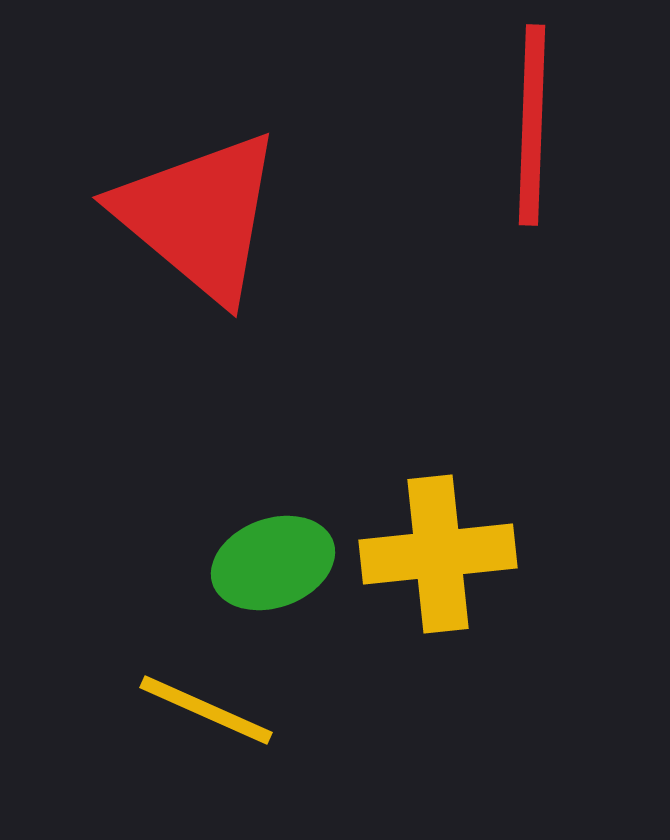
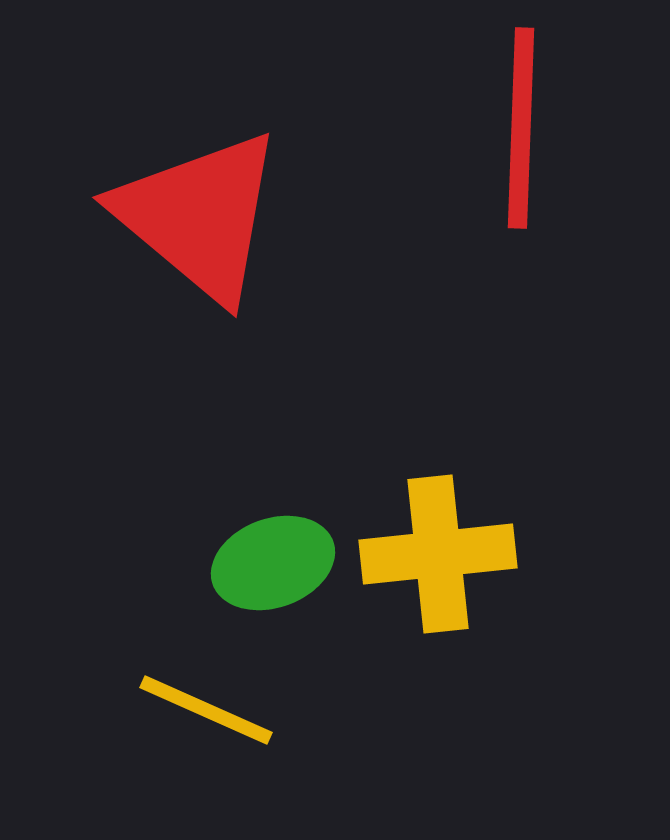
red line: moved 11 px left, 3 px down
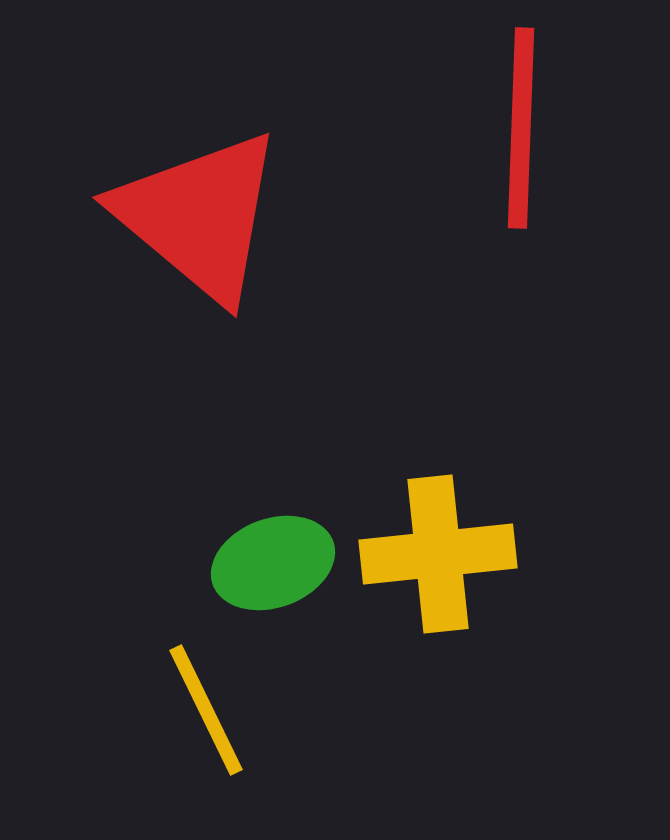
yellow line: rotated 40 degrees clockwise
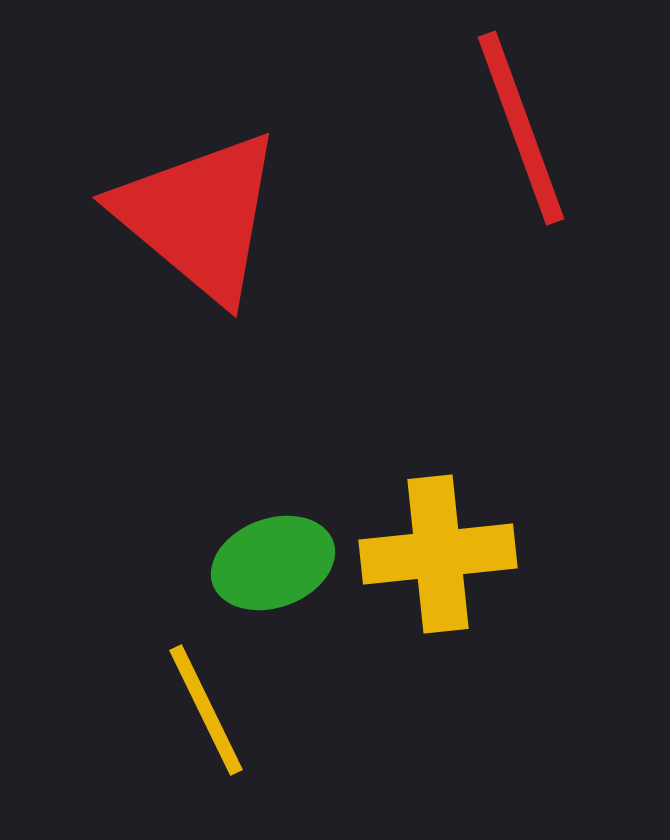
red line: rotated 22 degrees counterclockwise
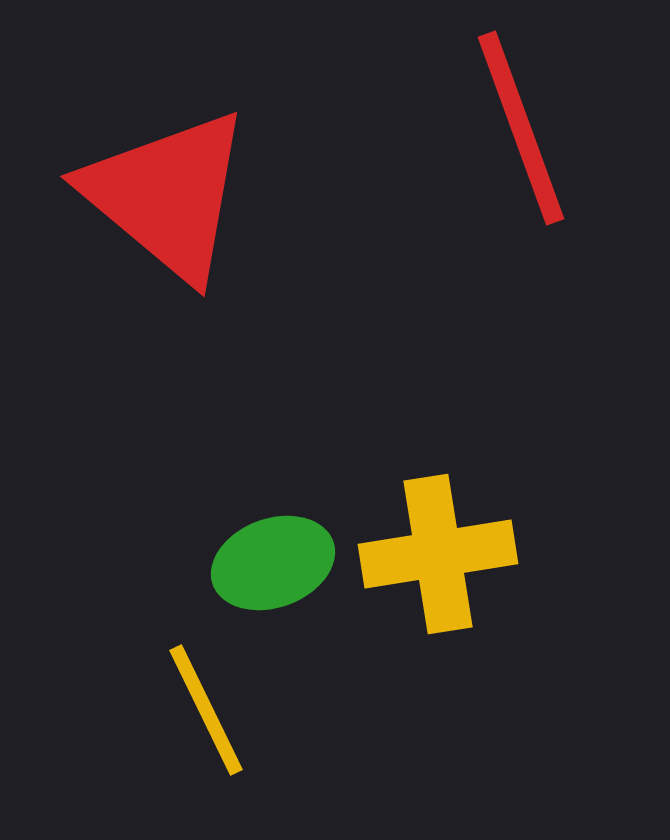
red triangle: moved 32 px left, 21 px up
yellow cross: rotated 3 degrees counterclockwise
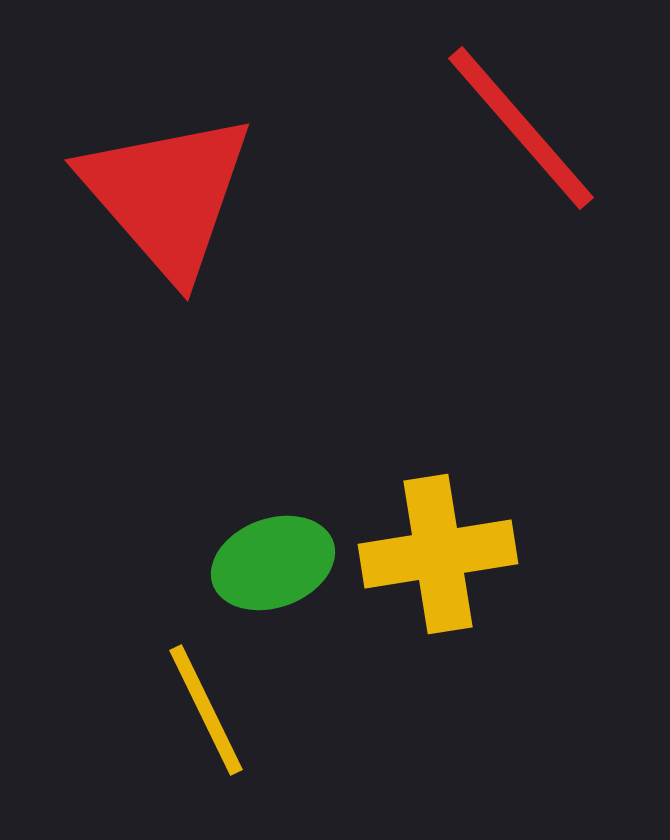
red line: rotated 21 degrees counterclockwise
red triangle: rotated 9 degrees clockwise
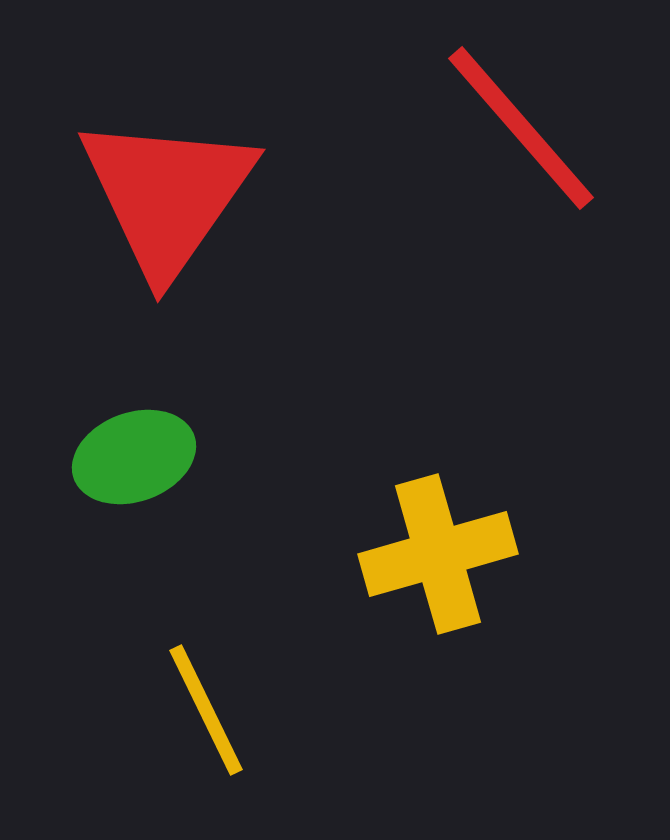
red triangle: rotated 16 degrees clockwise
yellow cross: rotated 7 degrees counterclockwise
green ellipse: moved 139 px left, 106 px up
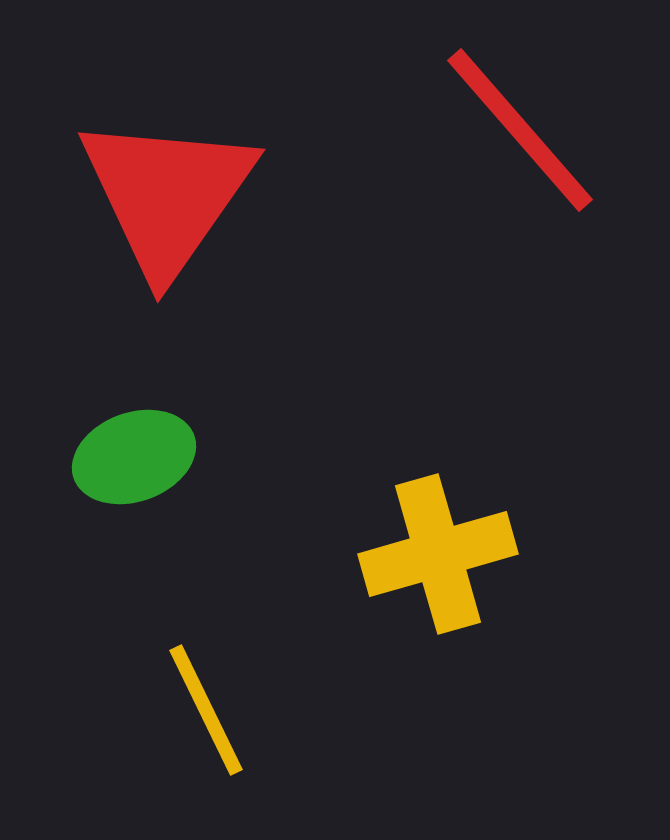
red line: moved 1 px left, 2 px down
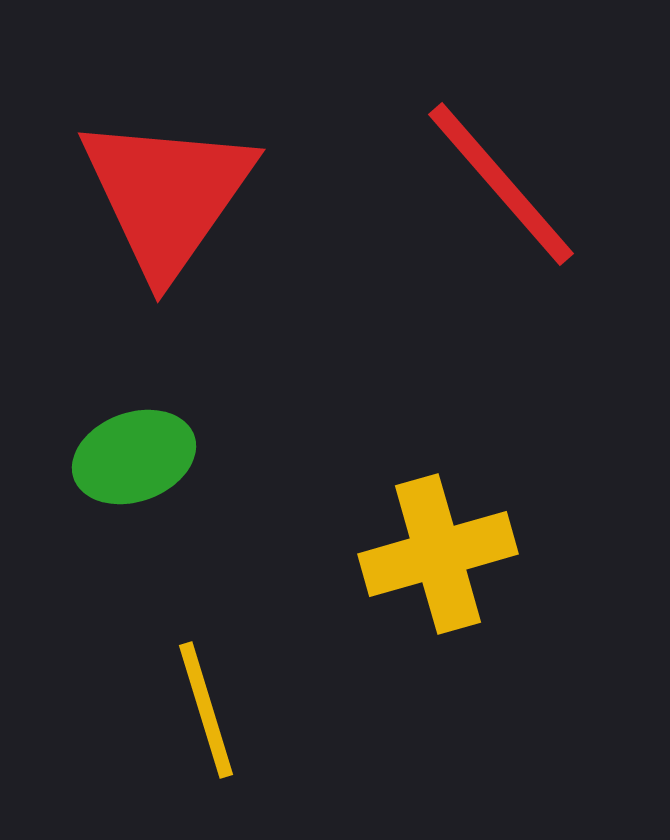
red line: moved 19 px left, 54 px down
yellow line: rotated 9 degrees clockwise
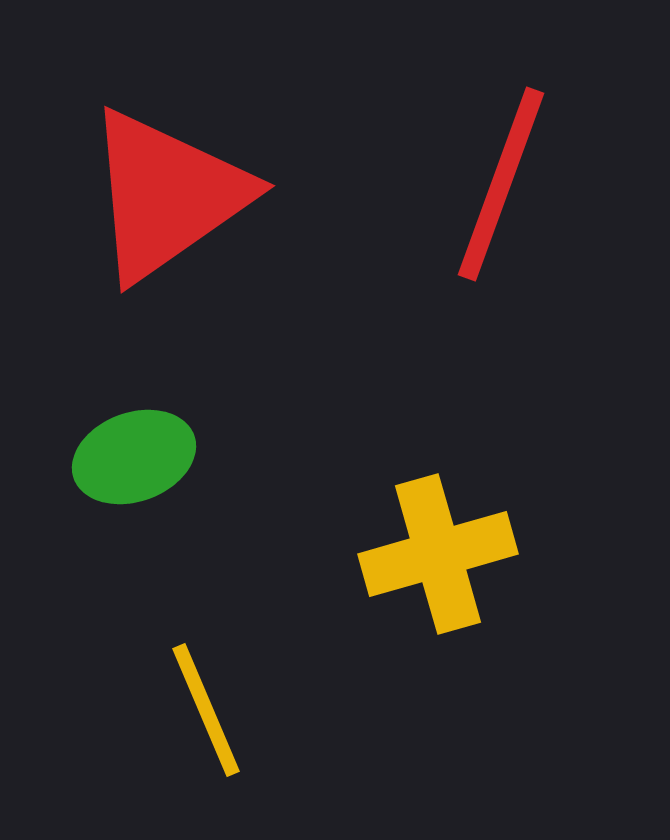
red line: rotated 61 degrees clockwise
red triangle: rotated 20 degrees clockwise
yellow line: rotated 6 degrees counterclockwise
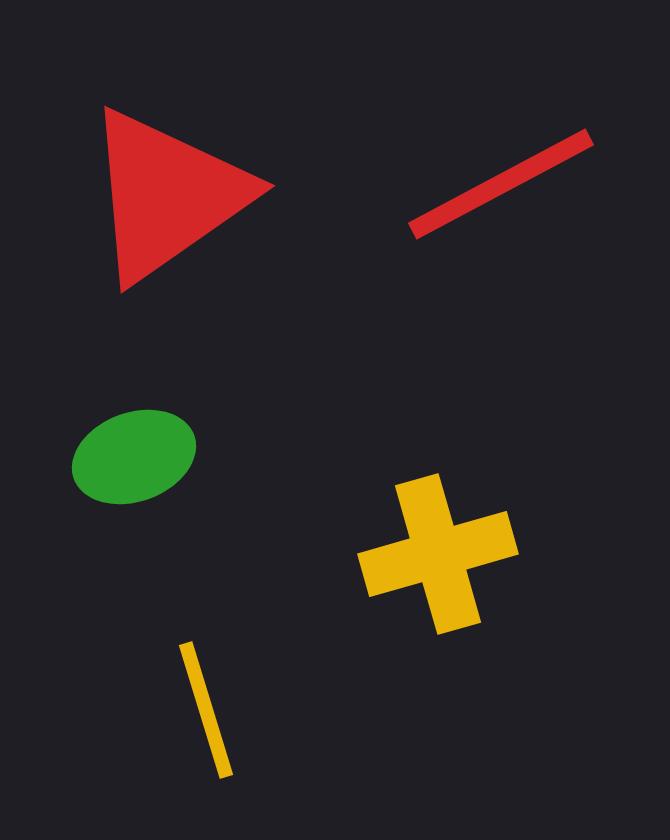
red line: rotated 42 degrees clockwise
yellow line: rotated 6 degrees clockwise
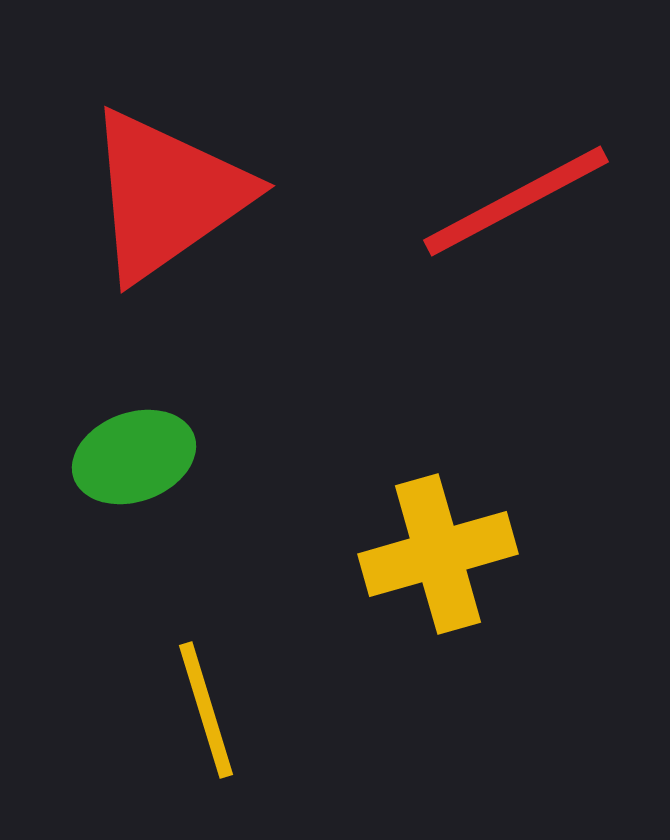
red line: moved 15 px right, 17 px down
